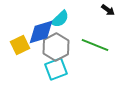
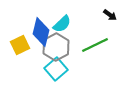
black arrow: moved 2 px right, 5 px down
cyan semicircle: moved 2 px right, 5 px down
blue diamond: rotated 60 degrees counterclockwise
green line: rotated 48 degrees counterclockwise
cyan square: rotated 20 degrees counterclockwise
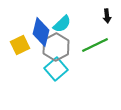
black arrow: moved 3 px left, 1 px down; rotated 48 degrees clockwise
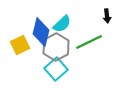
green line: moved 6 px left, 3 px up
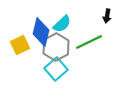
black arrow: rotated 16 degrees clockwise
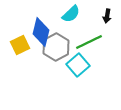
cyan semicircle: moved 9 px right, 10 px up
cyan square: moved 22 px right, 4 px up
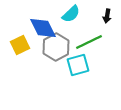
blue diamond: moved 2 px right, 4 px up; rotated 40 degrees counterclockwise
cyan square: rotated 25 degrees clockwise
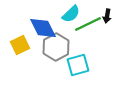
green line: moved 1 px left, 18 px up
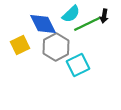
black arrow: moved 3 px left
green line: moved 1 px left
blue diamond: moved 4 px up
cyan square: rotated 10 degrees counterclockwise
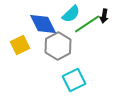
green line: rotated 8 degrees counterclockwise
gray hexagon: moved 2 px right, 1 px up
cyan square: moved 4 px left, 15 px down
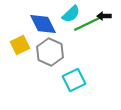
black arrow: rotated 80 degrees clockwise
green line: rotated 8 degrees clockwise
gray hexagon: moved 8 px left, 6 px down; rotated 8 degrees counterclockwise
